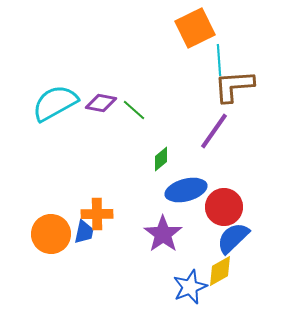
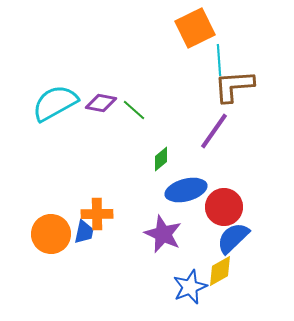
purple star: rotated 12 degrees counterclockwise
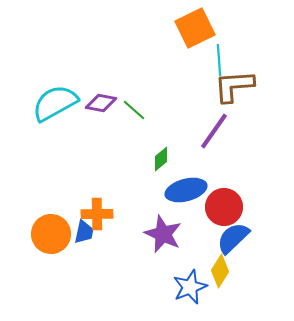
yellow diamond: rotated 28 degrees counterclockwise
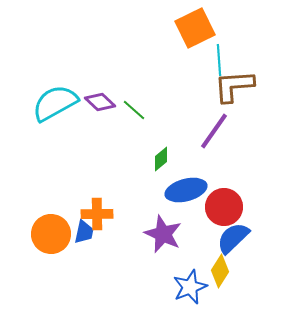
purple diamond: moved 1 px left, 1 px up; rotated 32 degrees clockwise
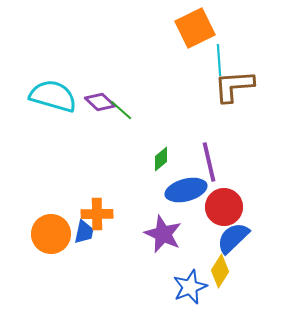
cyan semicircle: moved 2 px left, 7 px up; rotated 45 degrees clockwise
green line: moved 13 px left
purple line: moved 5 px left, 31 px down; rotated 48 degrees counterclockwise
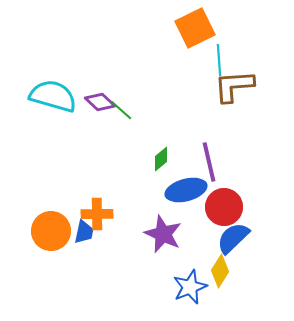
orange circle: moved 3 px up
